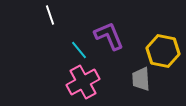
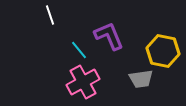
gray trapezoid: rotated 95 degrees counterclockwise
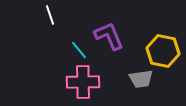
pink cross: rotated 28 degrees clockwise
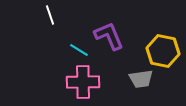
cyan line: rotated 18 degrees counterclockwise
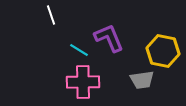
white line: moved 1 px right
purple L-shape: moved 2 px down
gray trapezoid: moved 1 px right, 1 px down
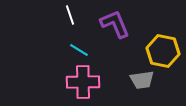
white line: moved 19 px right
purple L-shape: moved 6 px right, 14 px up
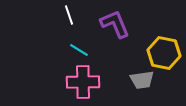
white line: moved 1 px left
yellow hexagon: moved 1 px right, 2 px down
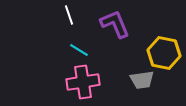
pink cross: rotated 8 degrees counterclockwise
